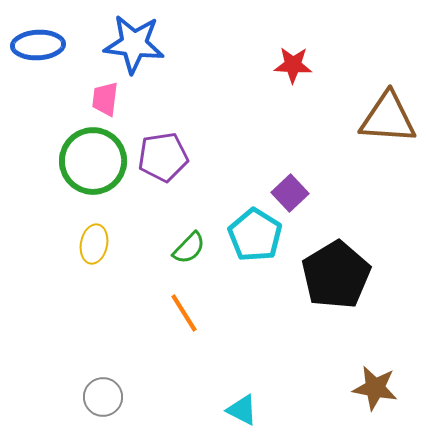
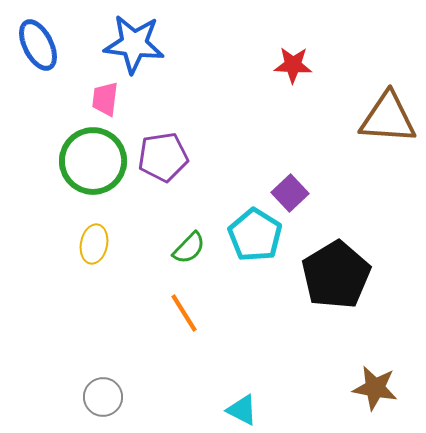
blue ellipse: rotated 66 degrees clockwise
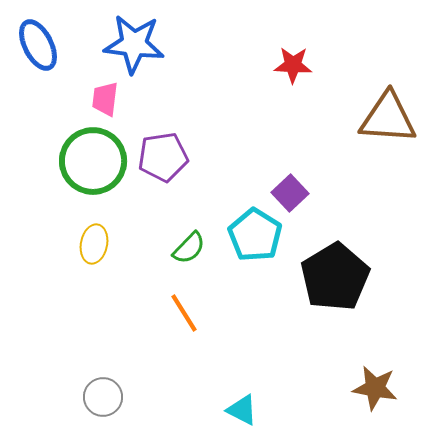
black pentagon: moved 1 px left, 2 px down
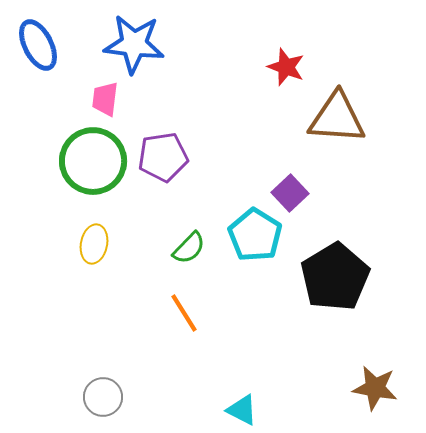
red star: moved 7 px left, 2 px down; rotated 18 degrees clockwise
brown triangle: moved 51 px left
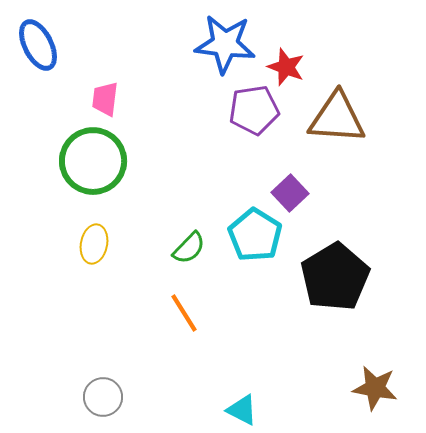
blue star: moved 91 px right
purple pentagon: moved 91 px right, 47 px up
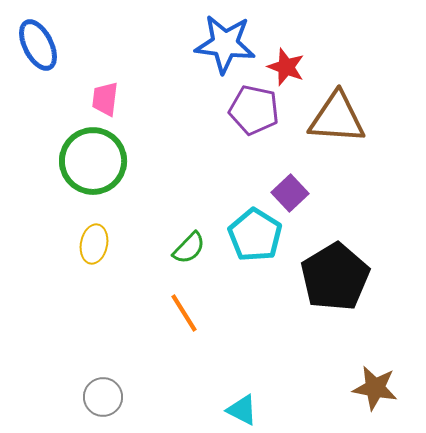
purple pentagon: rotated 21 degrees clockwise
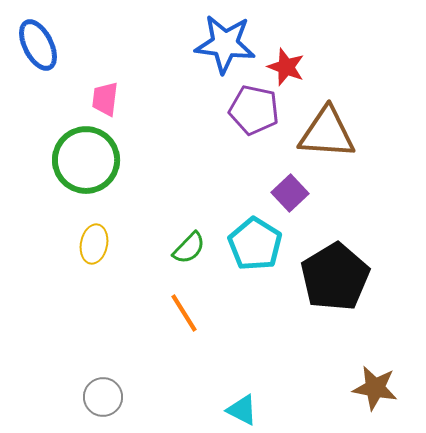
brown triangle: moved 10 px left, 15 px down
green circle: moved 7 px left, 1 px up
cyan pentagon: moved 9 px down
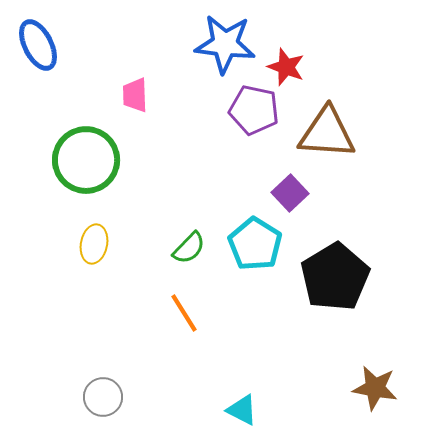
pink trapezoid: moved 30 px right, 4 px up; rotated 9 degrees counterclockwise
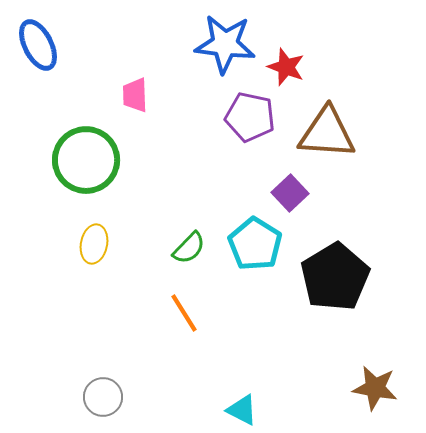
purple pentagon: moved 4 px left, 7 px down
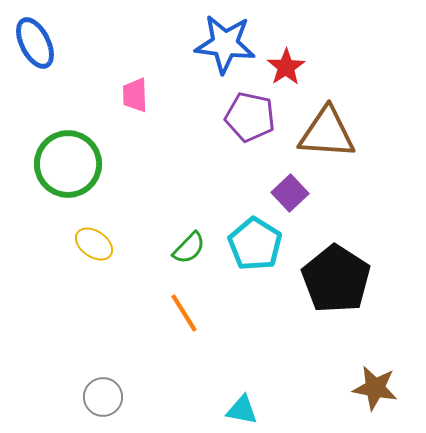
blue ellipse: moved 3 px left, 2 px up
red star: rotated 18 degrees clockwise
green circle: moved 18 px left, 4 px down
yellow ellipse: rotated 66 degrees counterclockwise
black pentagon: moved 1 px right, 2 px down; rotated 8 degrees counterclockwise
cyan triangle: rotated 16 degrees counterclockwise
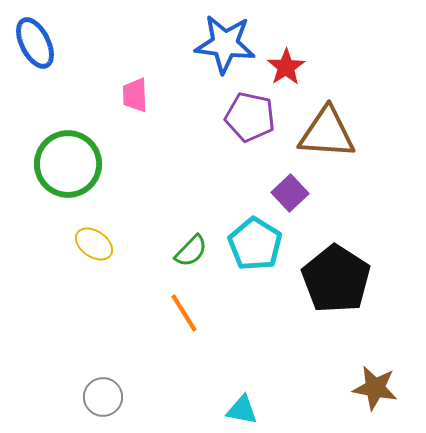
green semicircle: moved 2 px right, 3 px down
